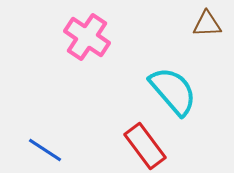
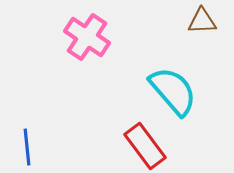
brown triangle: moved 5 px left, 3 px up
blue line: moved 18 px left, 3 px up; rotated 51 degrees clockwise
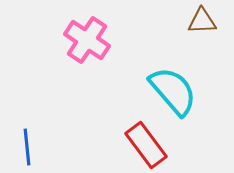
pink cross: moved 3 px down
red rectangle: moved 1 px right, 1 px up
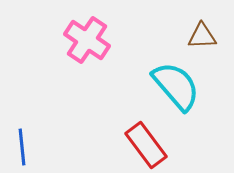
brown triangle: moved 15 px down
cyan semicircle: moved 3 px right, 5 px up
blue line: moved 5 px left
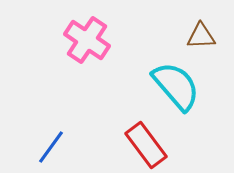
brown triangle: moved 1 px left
blue line: moved 29 px right; rotated 42 degrees clockwise
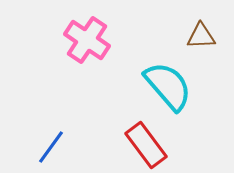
cyan semicircle: moved 8 px left
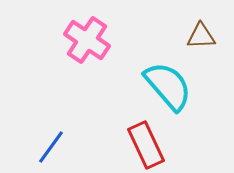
red rectangle: rotated 12 degrees clockwise
